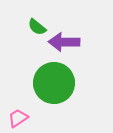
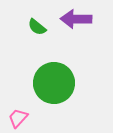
purple arrow: moved 12 px right, 23 px up
pink trapezoid: rotated 15 degrees counterclockwise
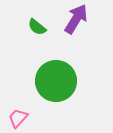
purple arrow: rotated 120 degrees clockwise
green circle: moved 2 px right, 2 px up
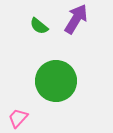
green semicircle: moved 2 px right, 1 px up
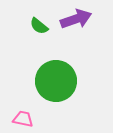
purple arrow: rotated 40 degrees clockwise
pink trapezoid: moved 5 px right, 1 px down; rotated 60 degrees clockwise
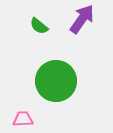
purple arrow: moved 6 px right; rotated 36 degrees counterclockwise
pink trapezoid: rotated 15 degrees counterclockwise
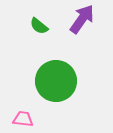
pink trapezoid: rotated 10 degrees clockwise
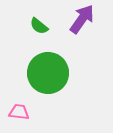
green circle: moved 8 px left, 8 px up
pink trapezoid: moved 4 px left, 7 px up
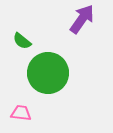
green semicircle: moved 17 px left, 15 px down
pink trapezoid: moved 2 px right, 1 px down
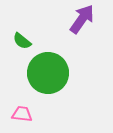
pink trapezoid: moved 1 px right, 1 px down
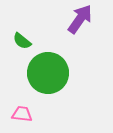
purple arrow: moved 2 px left
